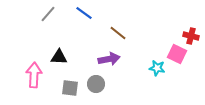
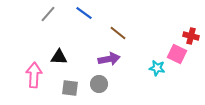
gray circle: moved 3 px right
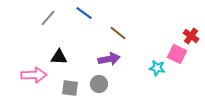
gray line: moved 4 px down
red cross: rotated 21 degrees clockwise
pink arrow: rotated 85 degrees clockwise
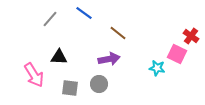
gray line: moved 2 px right, 1 px down
pink arrow: rotated 60 degrees clockwise
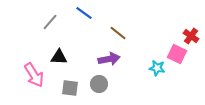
gray line: moved 3 px down
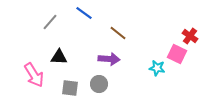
red cross: moved 1 px left
purple arrow: rotated 15 degrees clockwise
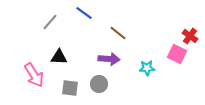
cyan star: moved 10 px left; rotated 14 degrees counterclockwise
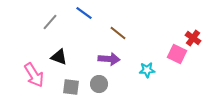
red cross: moved 3 px right, 2 px down
black triangle: rotated 18 degrees clockwise
cyan star: moved 2 px down
gray square: moved 1 px right, 1 px up
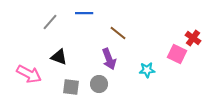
blue line: rotated 36 degrees counterclockwise
purple arrow: rotated 65 degrees clockwise
pink arrow: moved 5 px left, 1 px up; rotated 30 degrees counterclockwise
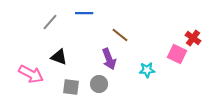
brown line: moved 2 px right, 2 px down
pink arrow: moved 2 px right
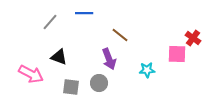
pink square: rotated 24 degrees counterclockwise
gray circle: moved 1 px up
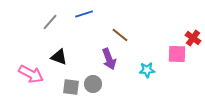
blue line: moved 1 px down; rotated 18 degrees counterclockwise
gray circle: moved 6 px left, 1 px down
